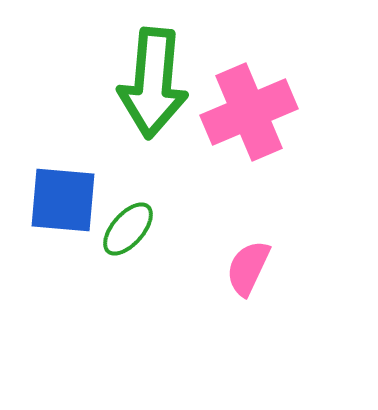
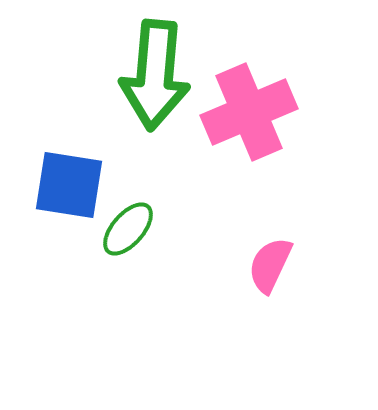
green arrow: moved 2 px right, 8 px up
blue square: moved 6 px right, 15 px up; rotated 4 degrees clockwise
pink semicircle: moved 22 px right, 3 px up
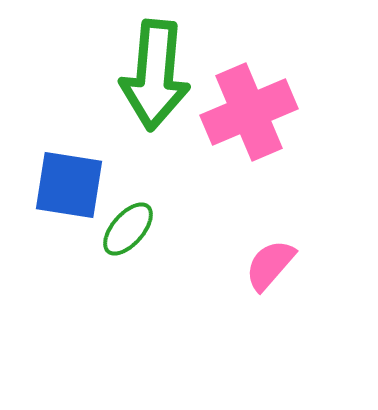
pink semicircle: rotated 16 degrees clockwise
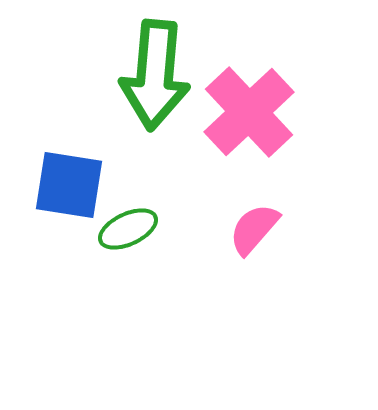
pink cross: rotated 20 degrees counterclockwise
green ellipse: rotated 24 degrees clockwise
pink semicircle: moved 16 px left, 36 px up
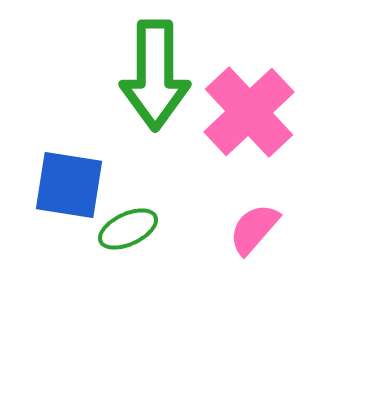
green arrow: rotated 5 degrees counterclockwise
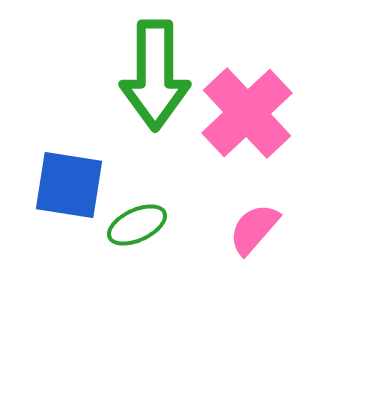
pink cross: moved 2 px left, 1 px down
green ellipse: moved 9 px right, 4 px up
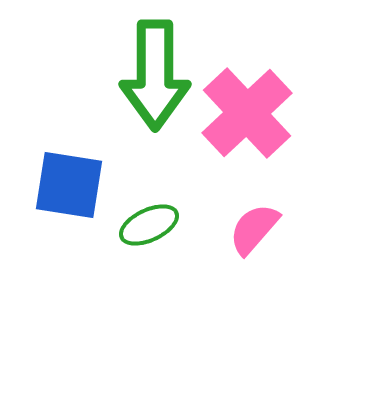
green ellipse: moved 12 px right
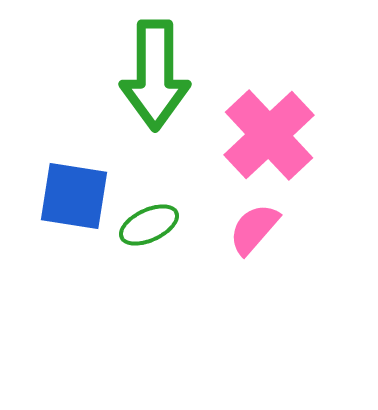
pink cross: moved 22 px right, 22 px down
blue square: moved 5 px right, 11 px down
